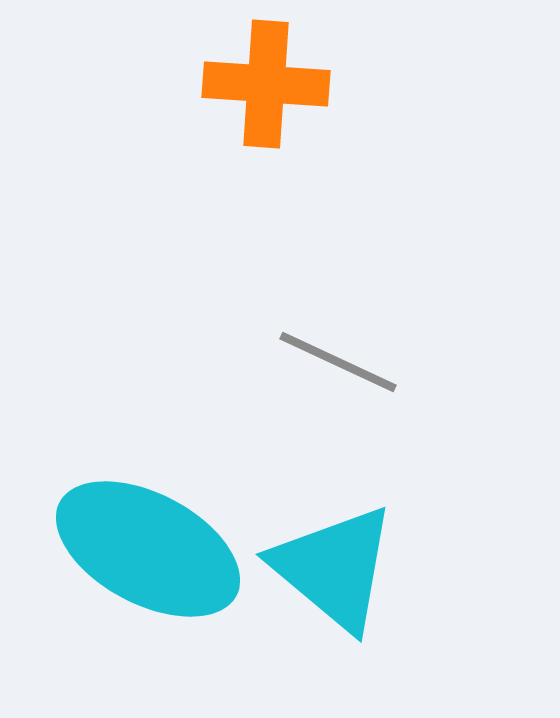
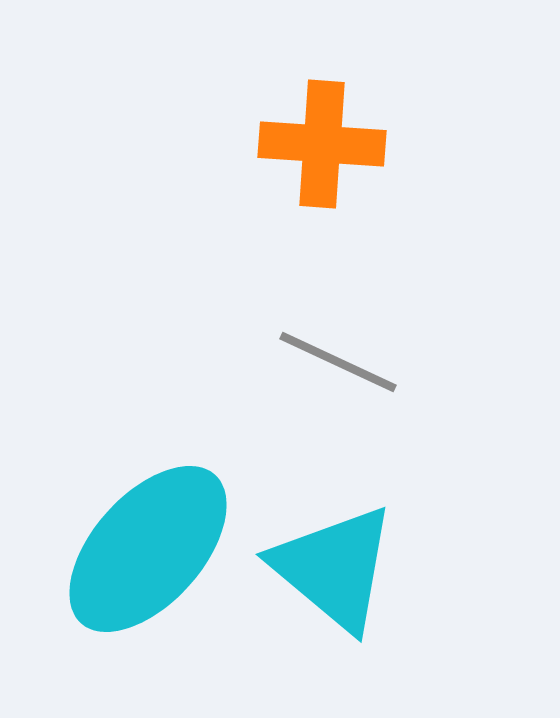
orange cross: moved 56 px right, 60 px down
cyan ellipse: rotated 76 degrees counterclockwise
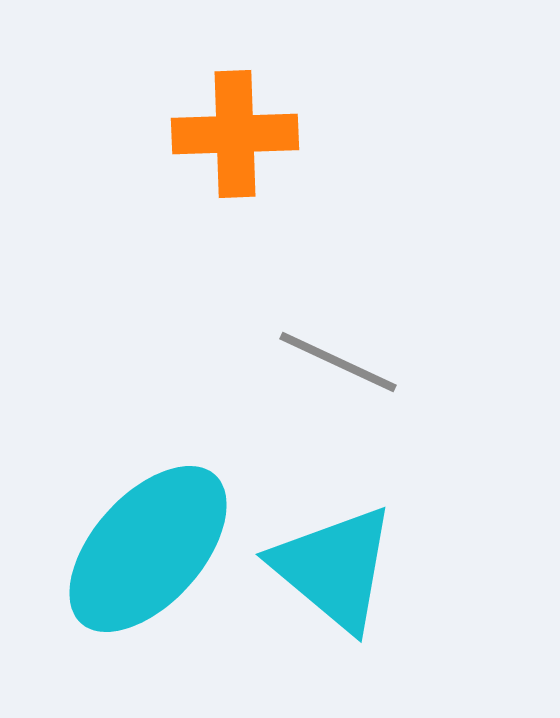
orange cross: moved 87 px left, 10 px up; rotated 6 degrees counterclockwise
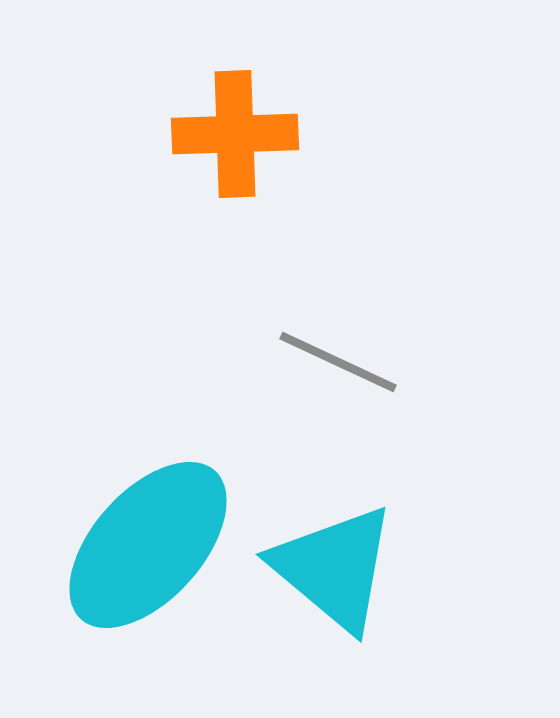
cyan ellipse: moved 4 px up
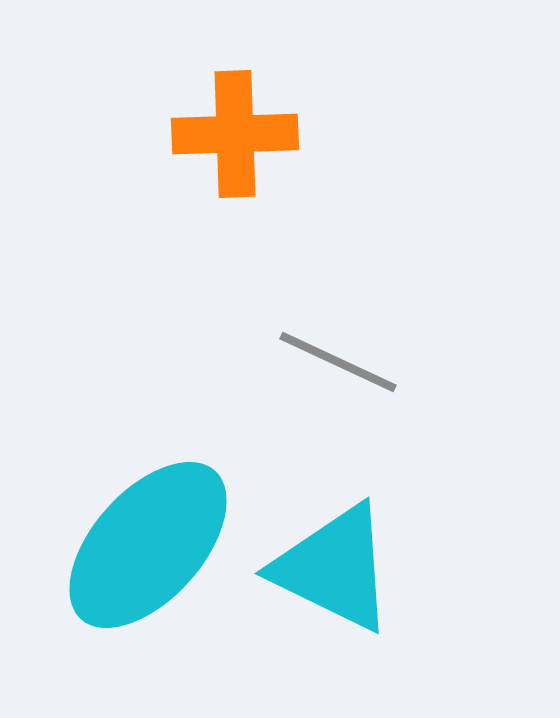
cyan triangle: rotated 14 degrees counterclockwise
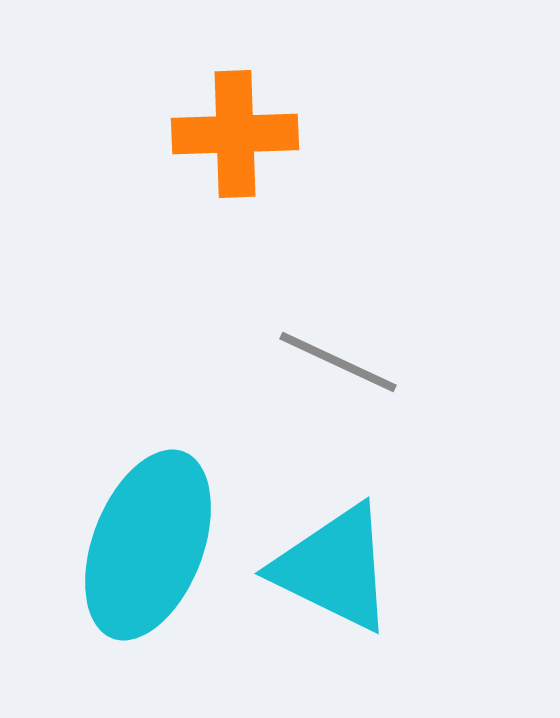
cyan ellipse: rotated 21 degrees counterclockwise
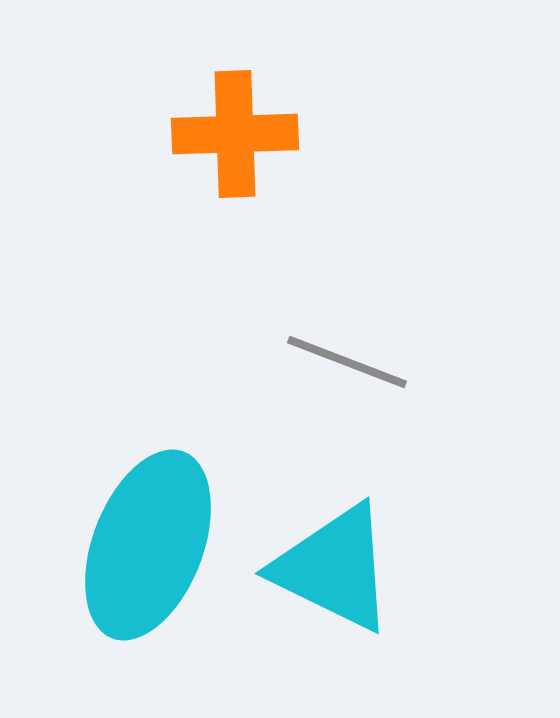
gray line: moved 9 px right; rotated 4 degrees counterclockwise
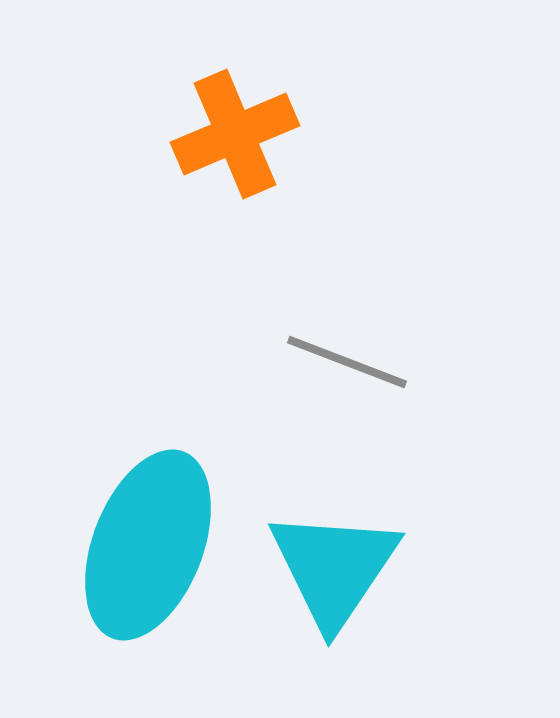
orange cross: rotated 21 degrees counterclockwise
cyan triangle: rotated 38 degrees clockwise
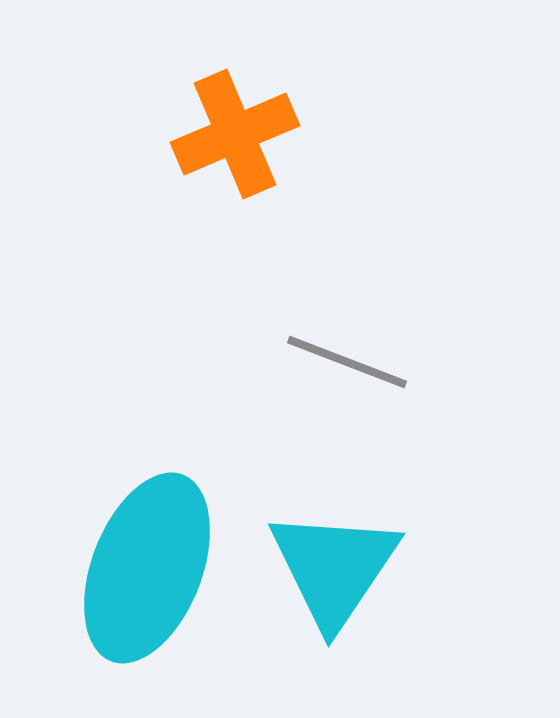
cyan ellipse: moved 1 px left, 23 px down
